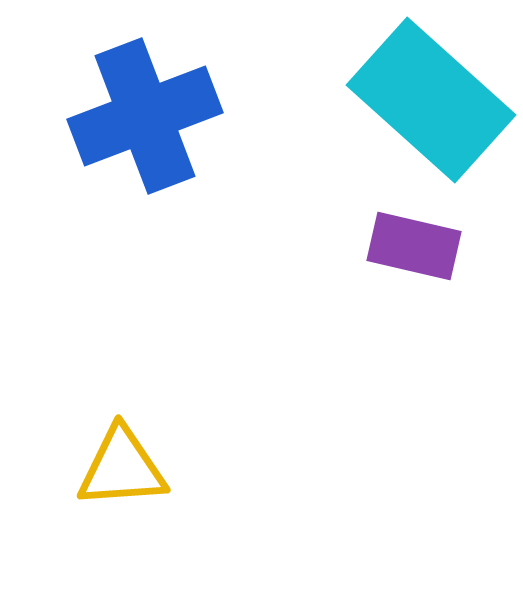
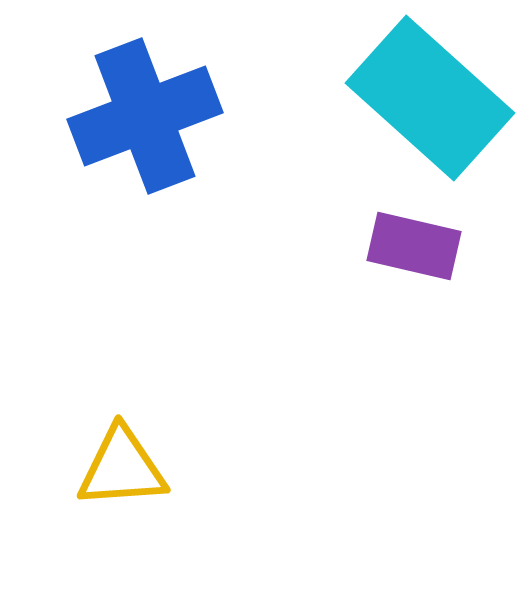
cyan rectangle: moved 1 px left, 2 px up
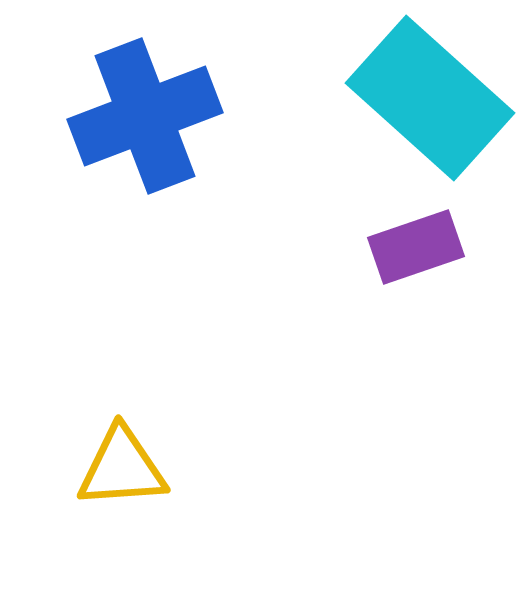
purple rectangle: moved 2 px right, 1 px down; rotated 32 degrees counterclockwise
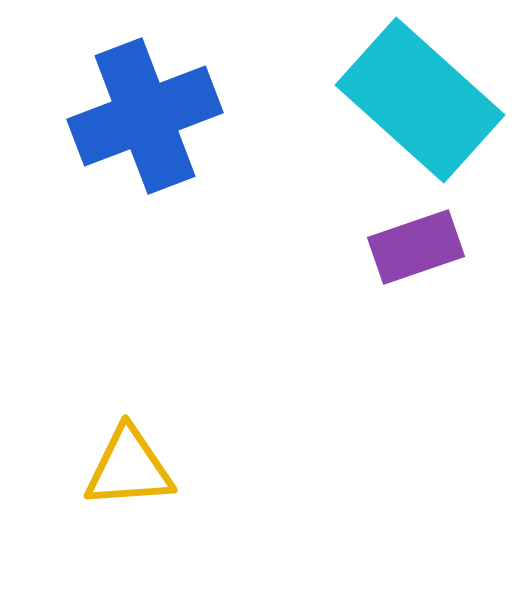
cyan rectangle: moved 10 px left, 2 px down
yellow triangle: moved 7 px right
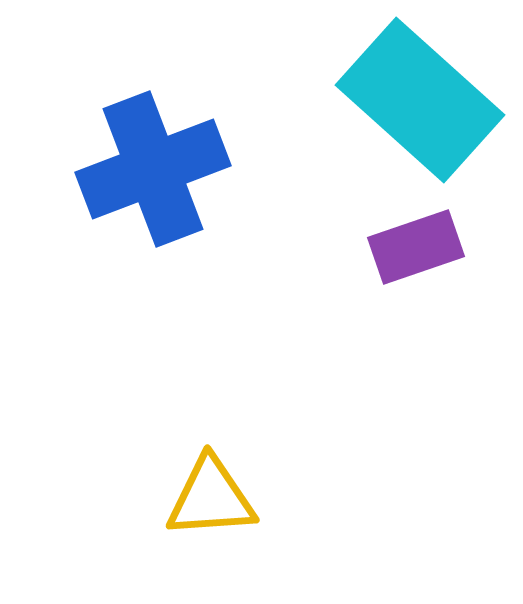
blue cross: moved 8 px right, 53 px down
yellow triangle: moved 82 px right, 30 px down
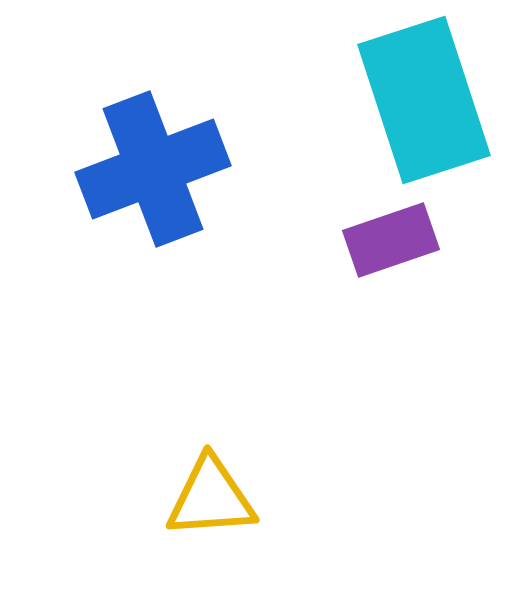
cyan rectangle: moved 4 px right; rotated 30 degrees clockwise
purple rectangle: moved 25 px left, 7 px up
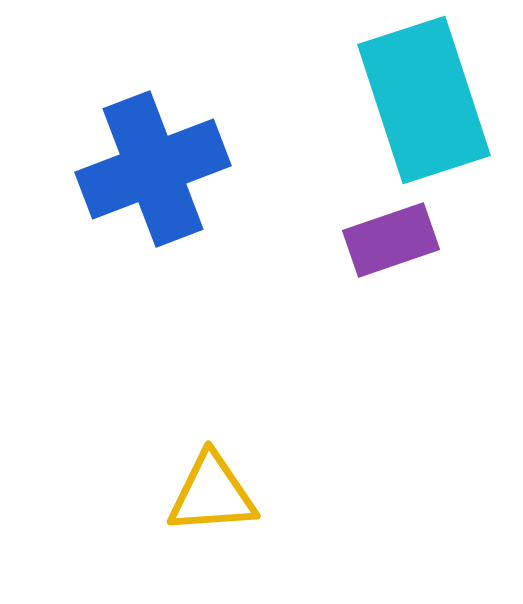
yellow triangle: moved 1 px right, 4 px up
